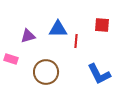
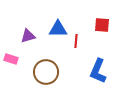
blue L-shape: moved 1 px left, 3 px up; rotated 50 degrees clockwise
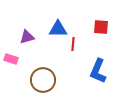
red square: moved 1 px left, 2 px down
purple triangle: moved 1 px left, 1 px down
red line: moved 3 px left, 3 px down
brown circle: moved 3 px left, 8 px down
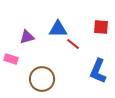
red line: rotated 56 degrees counterclockwise
brown circle: moved 1 px left, 1 px up
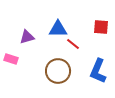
brown circle: moved 16 px right, 8 px up
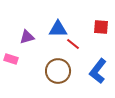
blue L-shape: rotated 15 degrees clockwise
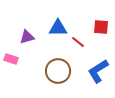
blue triangle: moved 1 px up
red line: moved 5 px right, 2 px up
blue L-shape: rotated 20 degrees clockwise
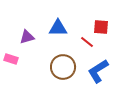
red line: moved 9 px right
brown circle: moved 5 px right, 4 px up
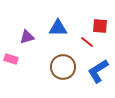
red square: moved 1 px left, 1 px up
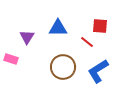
purple triangle: rotated 42 degrees counterclockwise
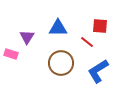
pink rectangle: moved 5 px up
brown circle: moved 2 px left, 4 px up
